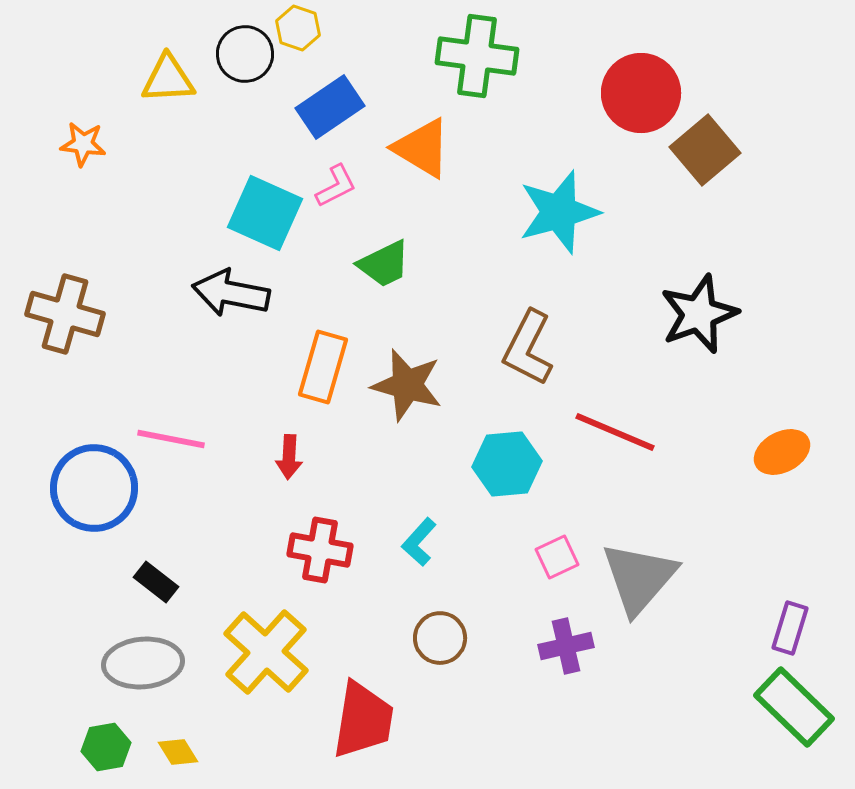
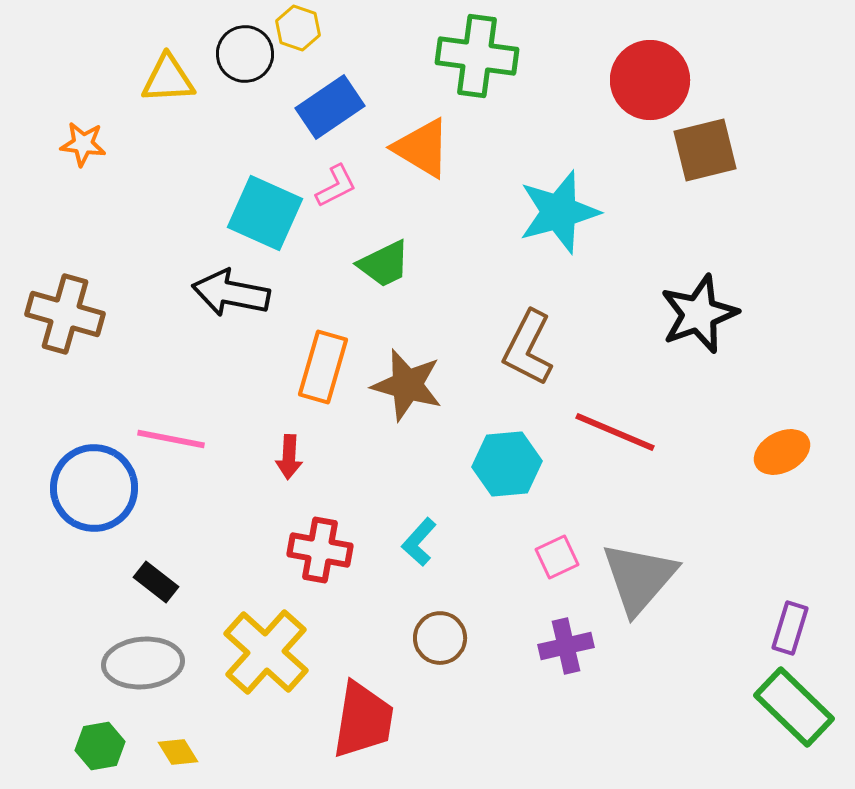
red circle: moved 9 px right, 13 px up
brown square: rotated 26 degrees clockwise
green hexagon: moved 6 px left, 1 px up
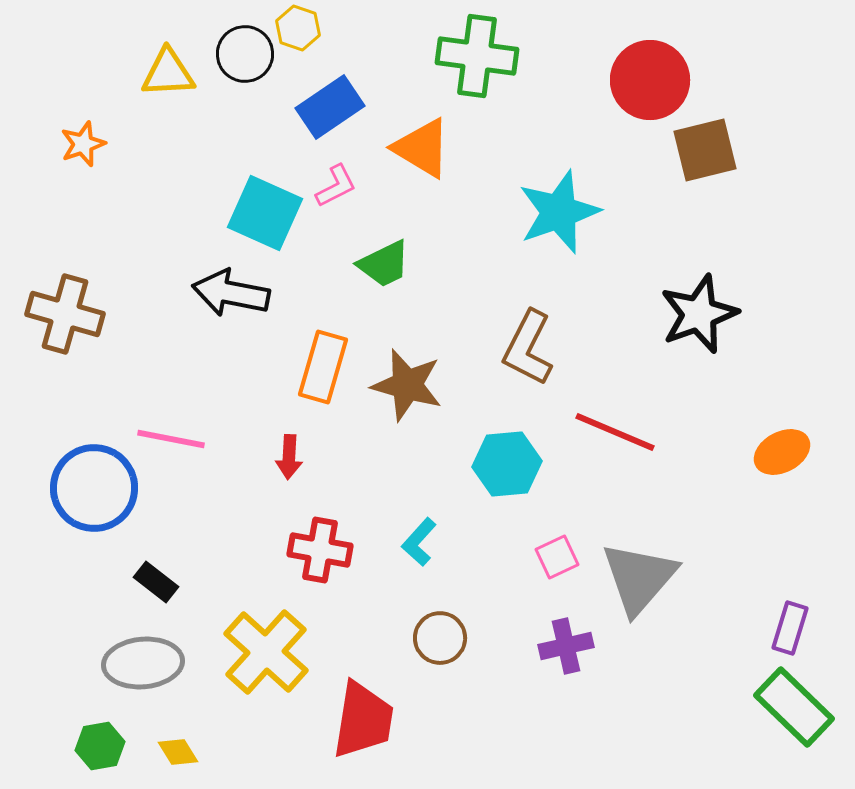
yellow triangle: moved 6 px up
orange star: rotated 27 degrees counterclockwise
cyan star: rotated 4 degrees counterclockwise
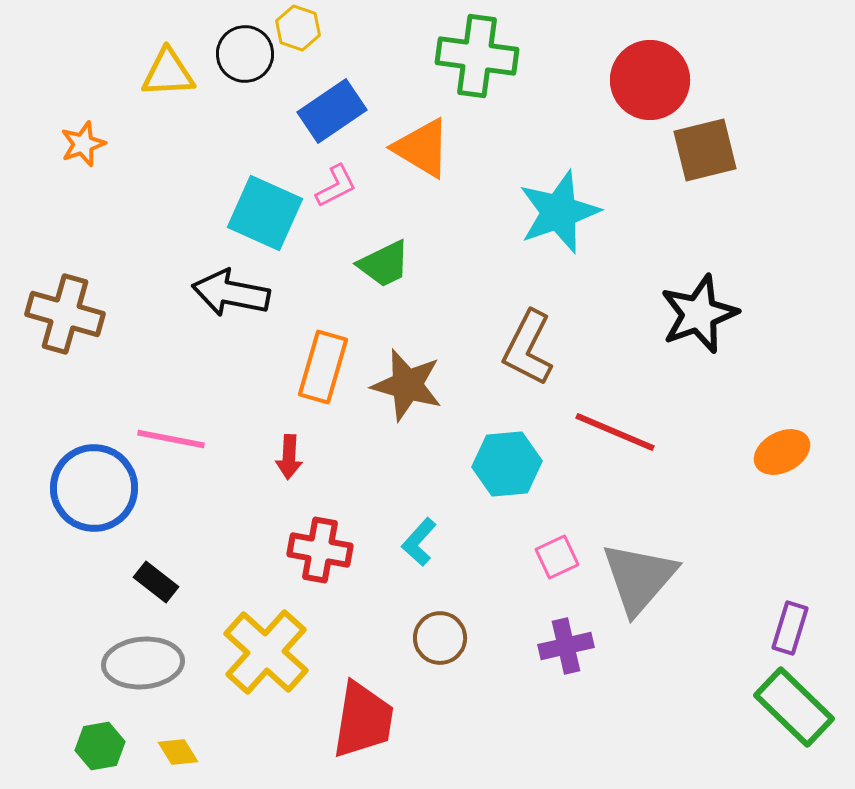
blue rectangle: moved 2 px right, 4 px down
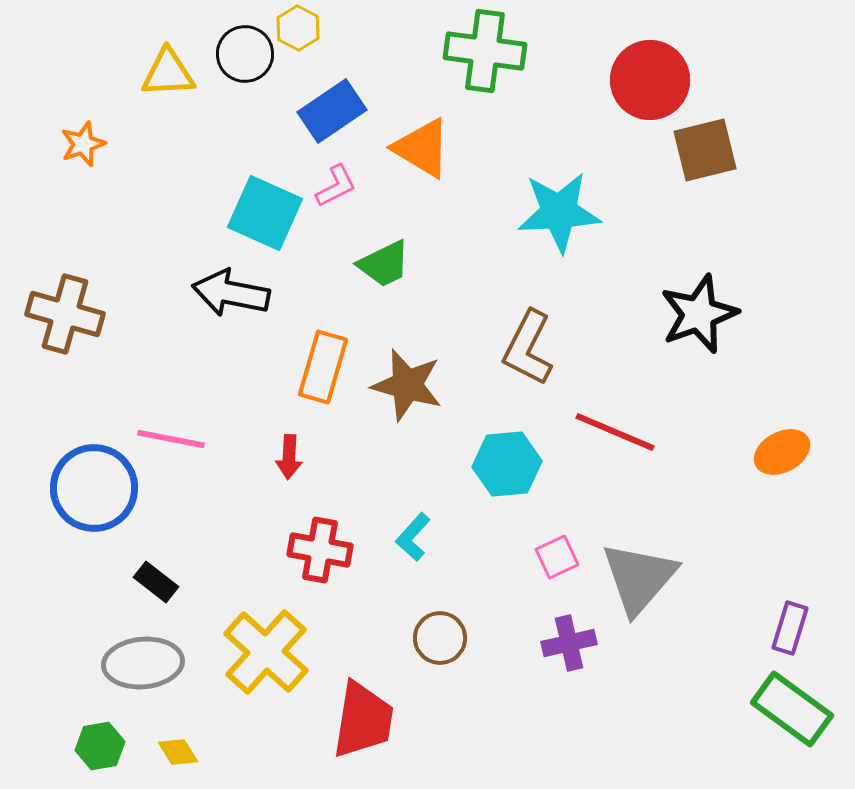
yellow hexagon: rotated 9 degrees clockwise
green cross: moved 8 px right, 5 px up
cyan star: rotated 16 degrees clockwise
cyan L-shape: moved 6 px left, 5 px up
purple cross: moved 3 px right, 3 px up
green rectangle: moved 2 px left, 2 px down; rotated 8 degrees counterclockwise
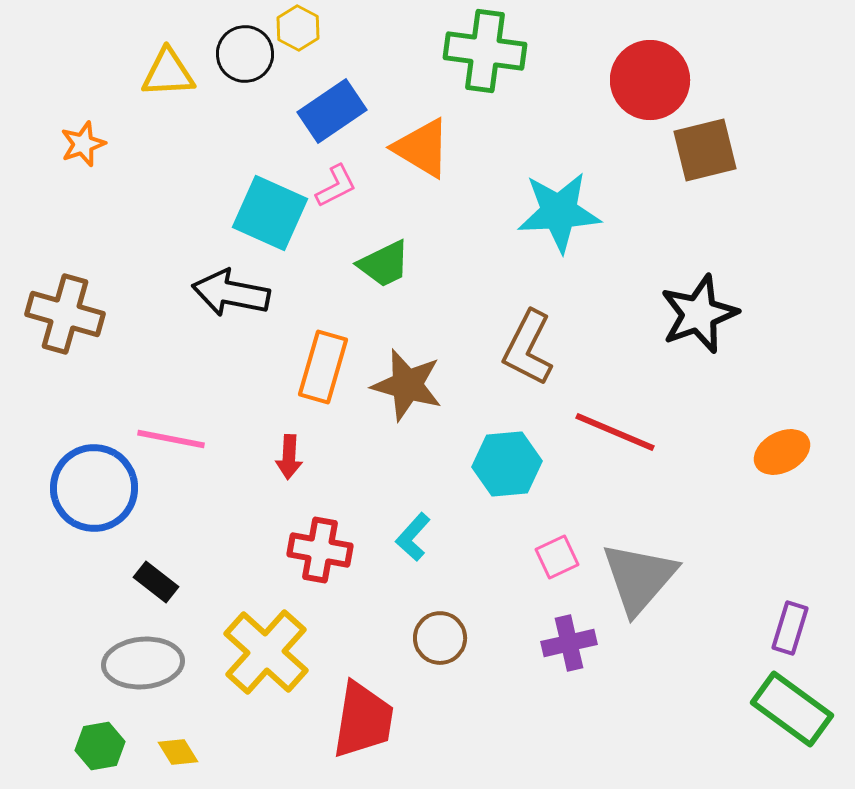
cyan square: moved 5 px right
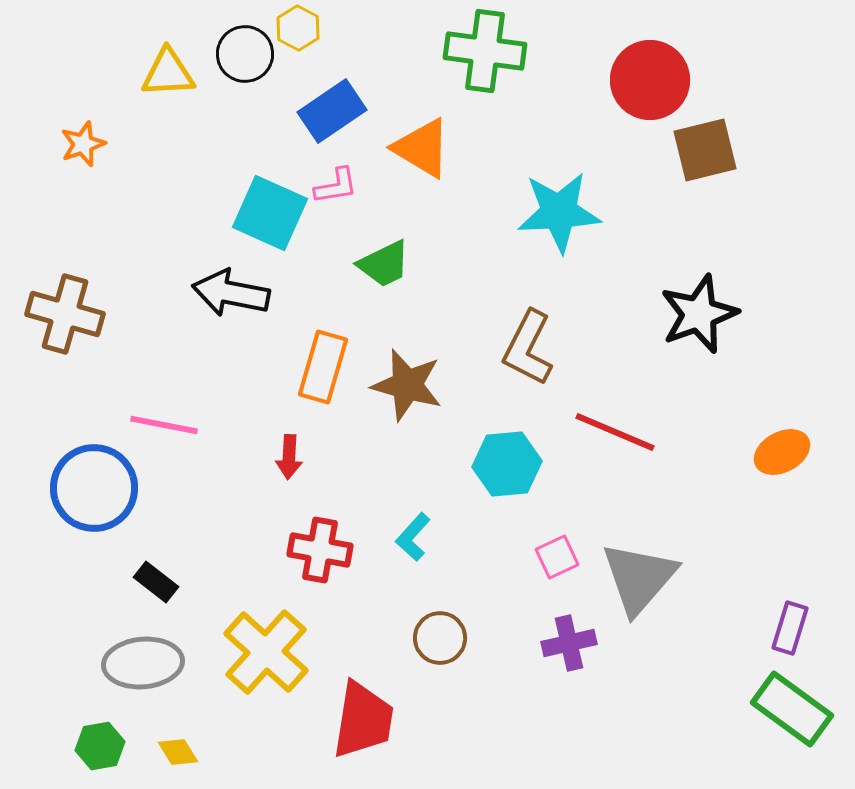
pink L-shape: rotated 18 degrees clockwise
pink line: moved 7 px left, 14 px up
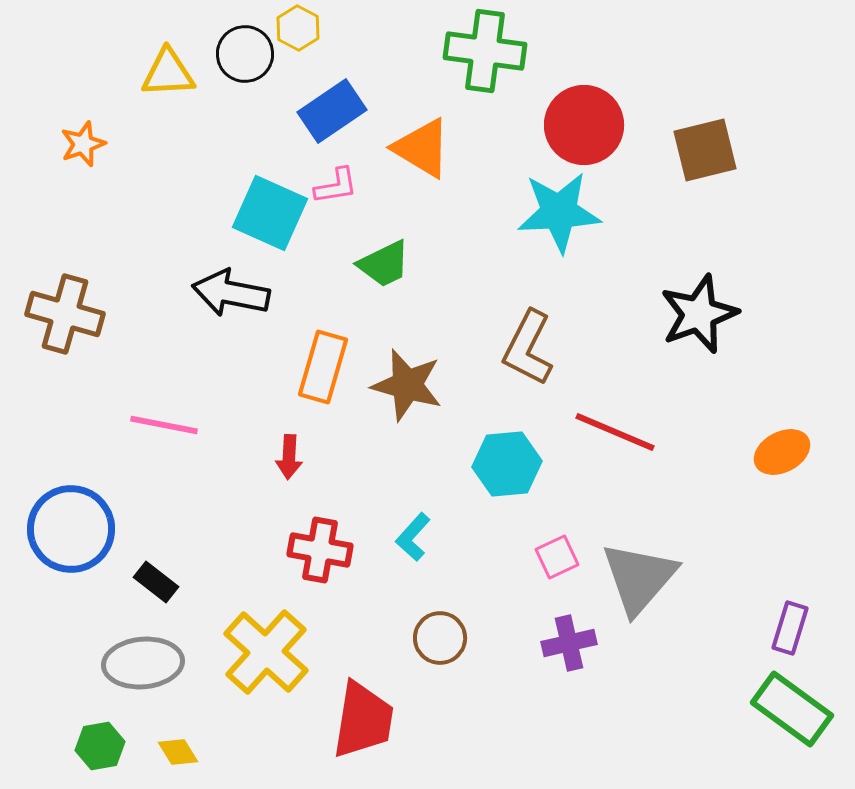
red circle: moved 66 px left, 45 px down
blue circle: moved 23 px left, 41 px down
